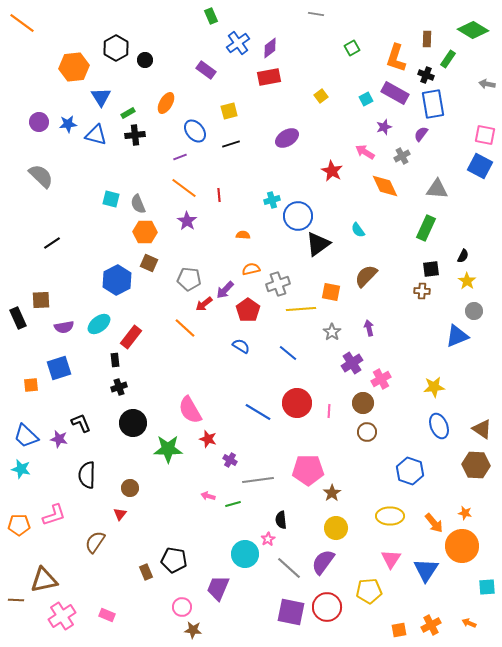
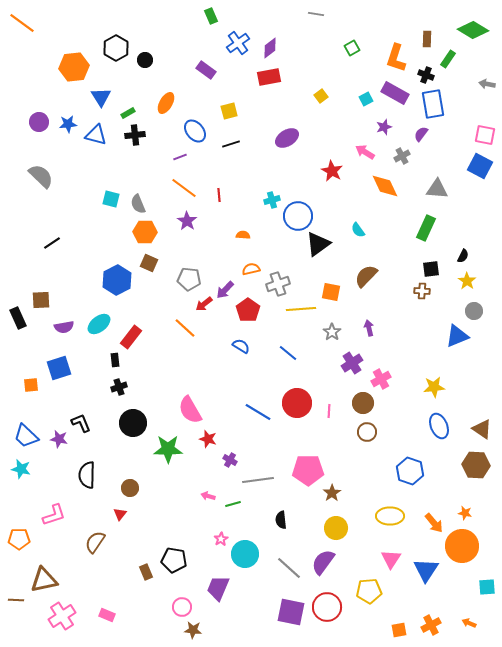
orange pentagon at (19, 525): moved 14 px down
pink star at (268, 539): moved 47 px left
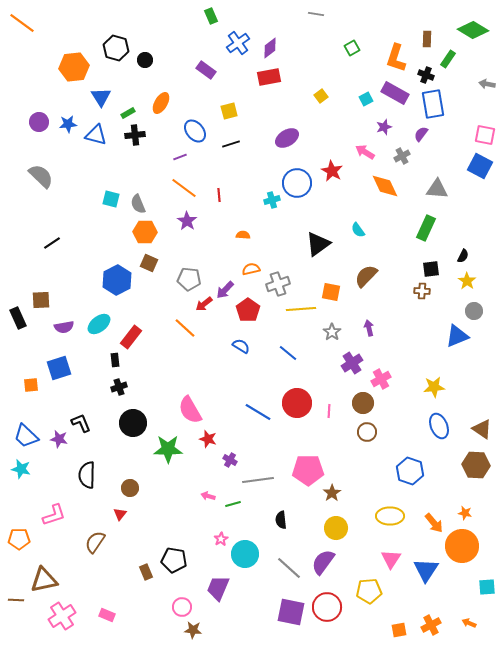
black hexagon at (116, 48): rotated 15 degrees counterclockwise
orange ellipse at (166, 103): moved 5 px left
blue circle at (298, 216): moved 1 px left, 33 px up
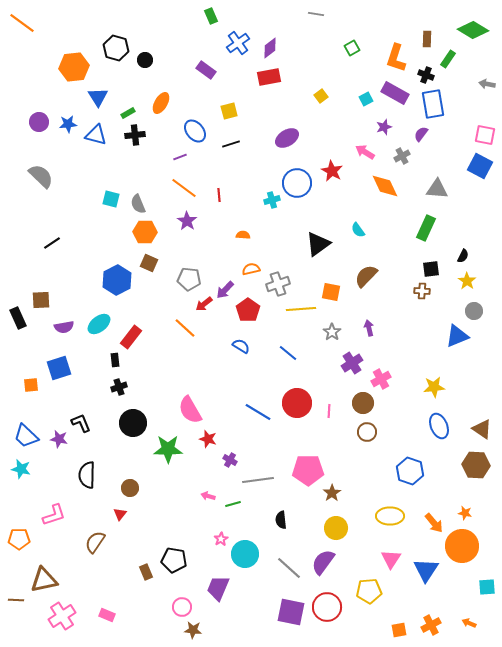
blue triangle at (101, 97): moved 3 px left
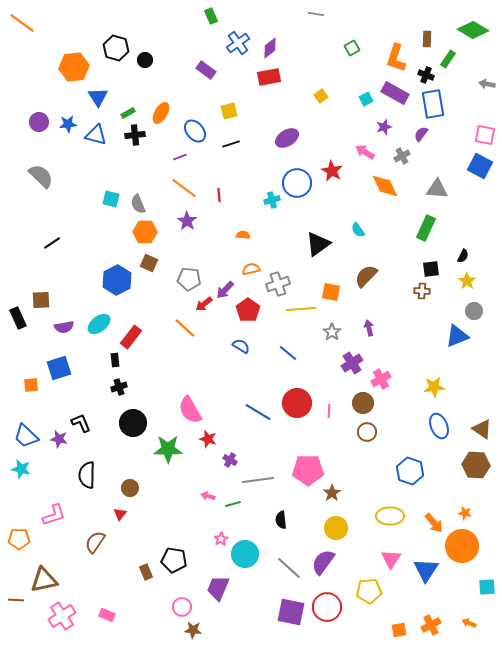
orange ellipse at (161, 103): moved 10 px down
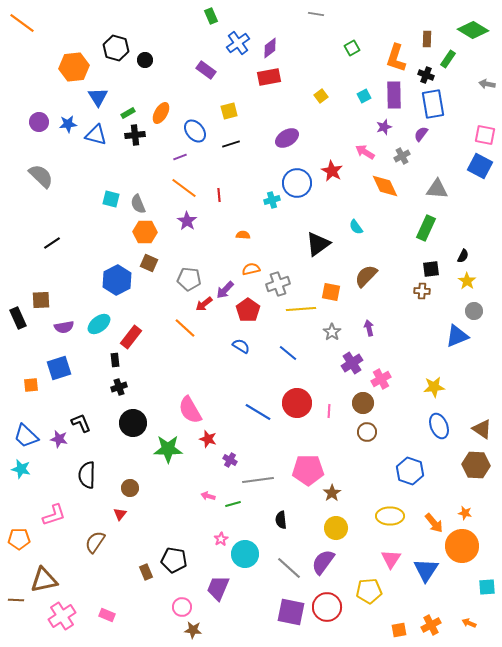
purple rectangle at (395, 93): moved 1 px left, 2 px down; rotated 60 degrees clockwise
cyan square at (366, 99): moved 2 px left, 3 px up
cyan semicircle at (358, 230): moved 2 px left, 3 px up
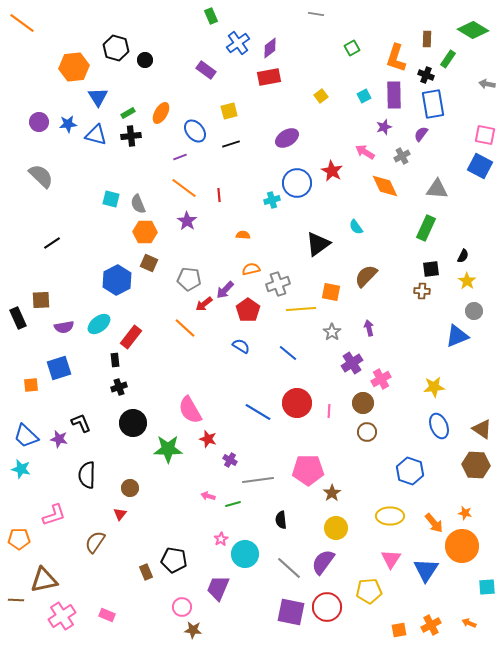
black cross at (135, 135): moved 4 px left, 1 px down
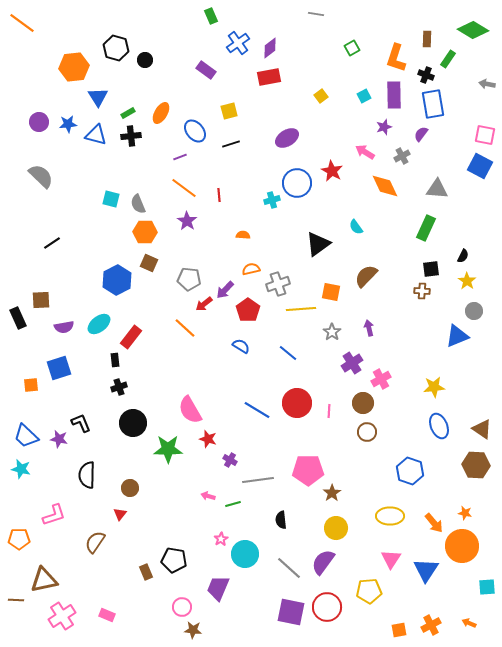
blue line at (258, 412): moved 1 px left, 2 px up
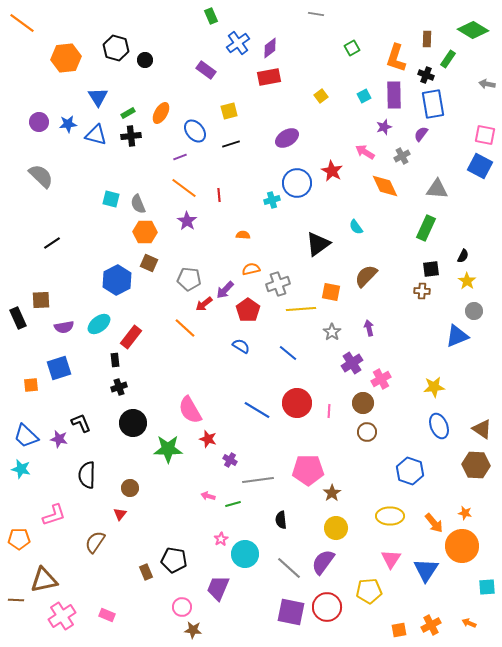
orange hexagon at (74, 67): moved 8 px left, 9 px up
